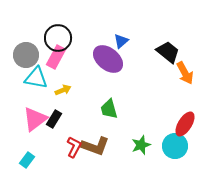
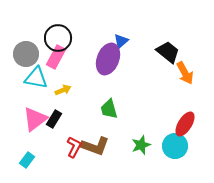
gray circle: moved 1 px up
purple ellipse: rotated 72 degrees clockwise
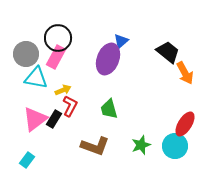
red L-shape: moved 4 px left, 41 px up
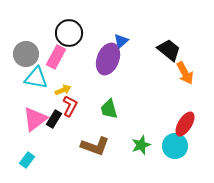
black circle: moved 11 px right, 5 px up
black trapezoid: moved 1 px right, 2 px up
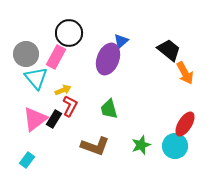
cyan triangle: rotated 40 degrees clockwise
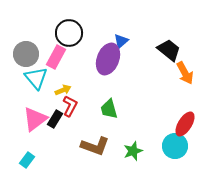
black rectangle: moved 1 px right
green star: moved 8 px left, 6 px down
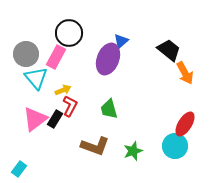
cyan rectangle: moved 8 px left, 9 px down
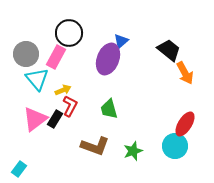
cyan triangle: moved 1 px right, 1 px down
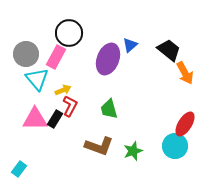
blue triangle: moved 9 px right, 4 px down
pink triangle: rotated 36 degrees clockwise
brown L-shape: moved 4 px right
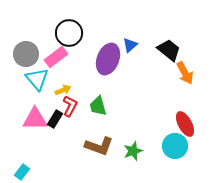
pink rectangle: rotated 25 degrees clockwise
green trapezoid: moved 11 px left, 3 px up
red ellipse: rotated 60 degrees counterclockwise
cyan rectangle: moved 3 px right, 3 px down
